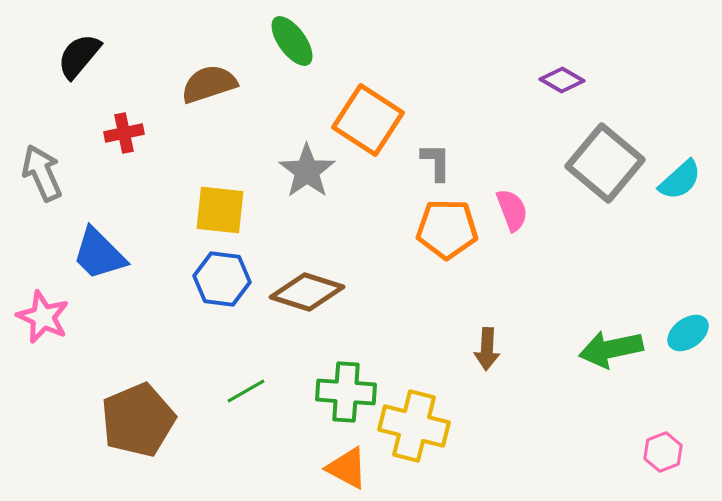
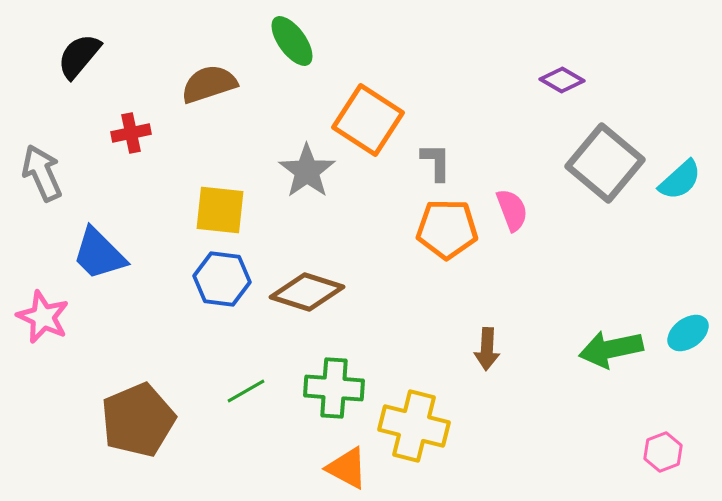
red cross: moved 7 px right
green cross: moved 12 px left, 4 px up
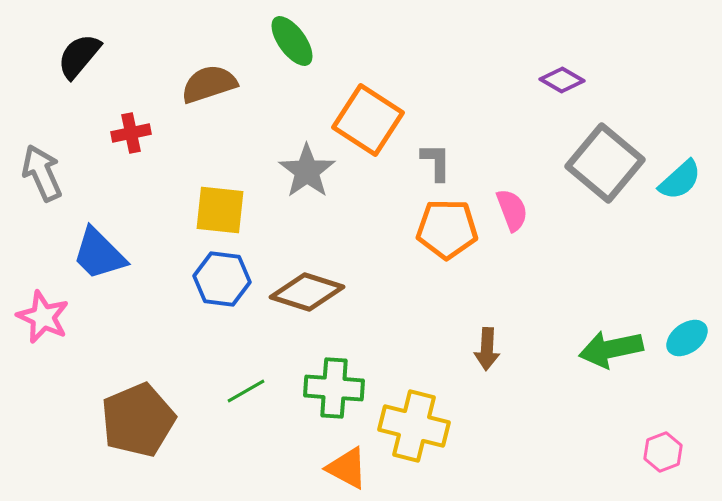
cyan ellipse: moved 1 px left, 5 px down
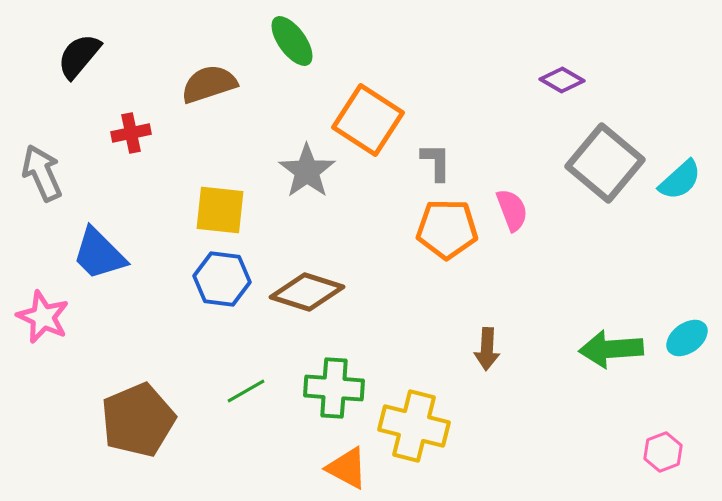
green arrow: rotated 8 degrees clockwise
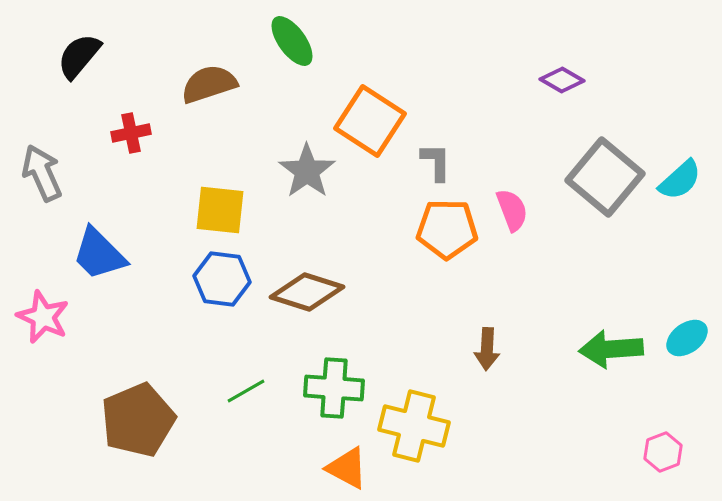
orange square: moved 2 px right, 1 px down
gray square: moved 14 px down
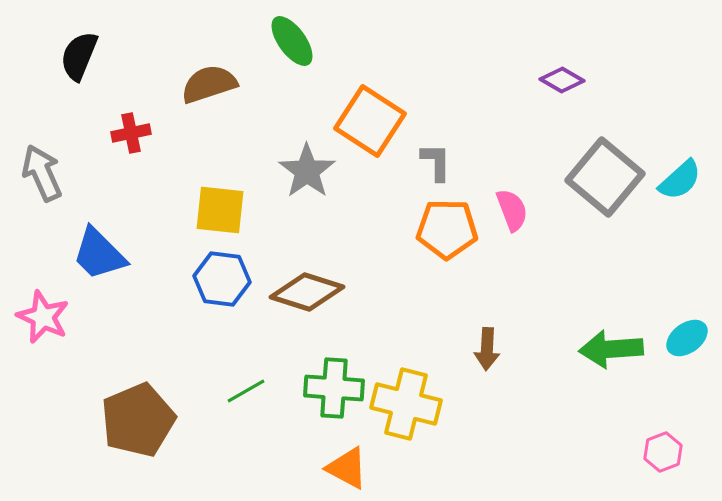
black semicircle: rotated 18 degrees counterclockwise
yellow cross: moved 8 px left, 22 px up
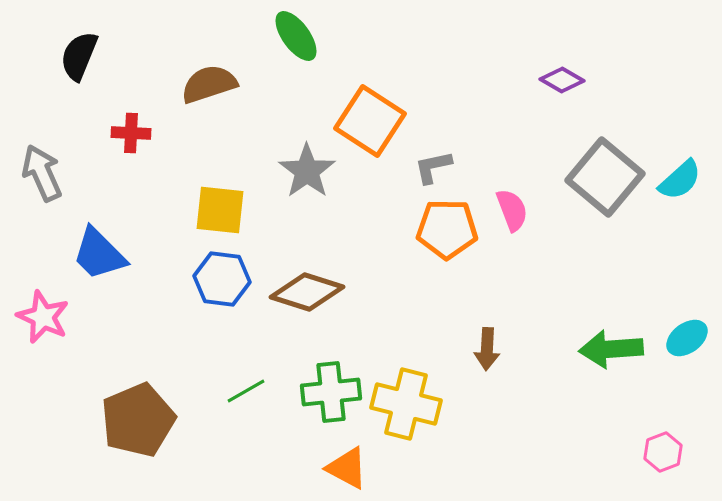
green ellipse: moved 4 px right, 5 px up
red cross: rotated 15 degrees clockwise
gray L-shape: moved 3 px left, 5 px down; rotated 102 degrees counterclockwise
green cross: moved 3 px left, 4 px down; rotated 10 degrees counterclockwise
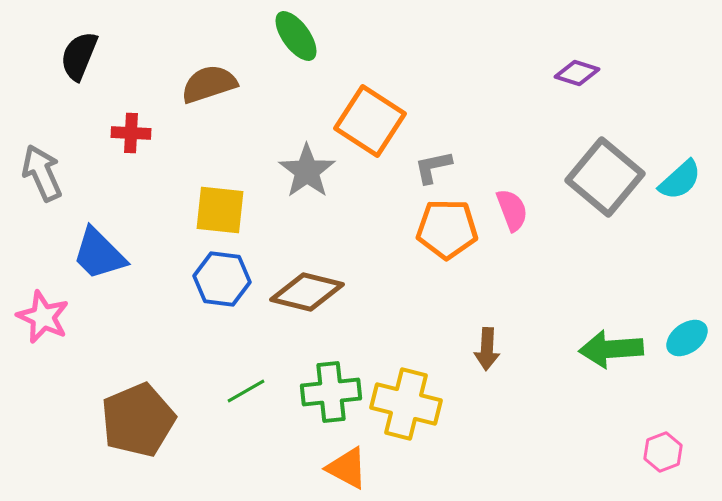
purple diamond: moved 15 px right, 7 px up; rotated 12 degrees counterclockwise
brown diamond: rotated 4 degrees counterclockwise
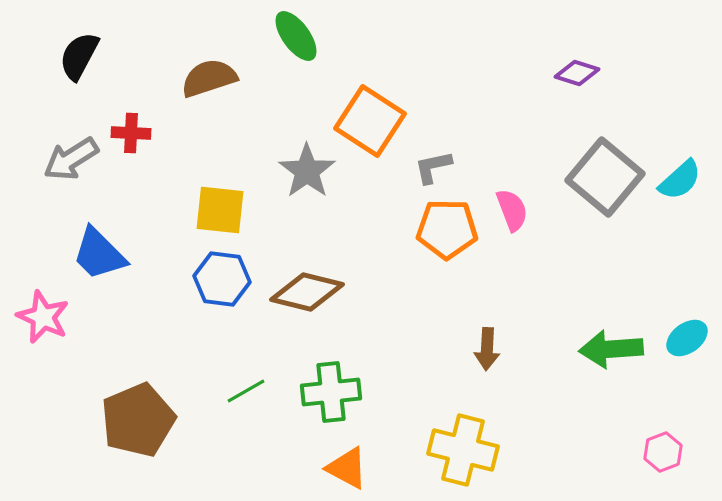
black semicircle: rotated 6 degrees clockwise
brown semicircle: moved 6 px up
gray arrow: moved 29 px right, 14 px up; rotated 98 degrees counterclockwise
yellow cross: moved 57 px right, 46 px down
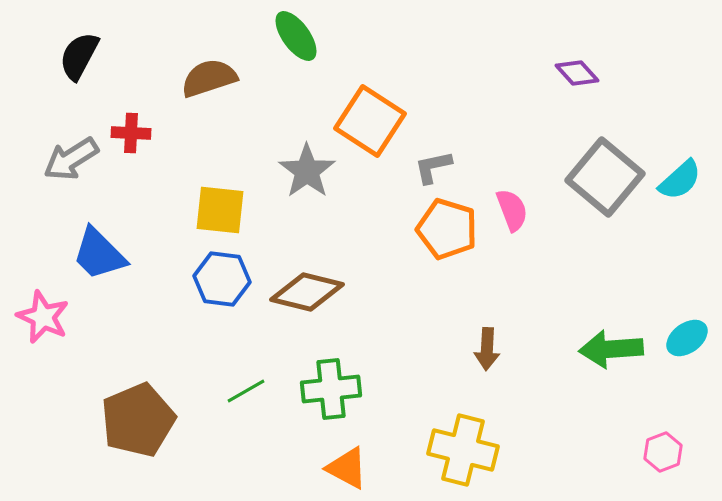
purple diamond: rotated 30 degrees clockwise
orange pentagon: rotated 16 degrees clockwise
green cross: moved 3 px up
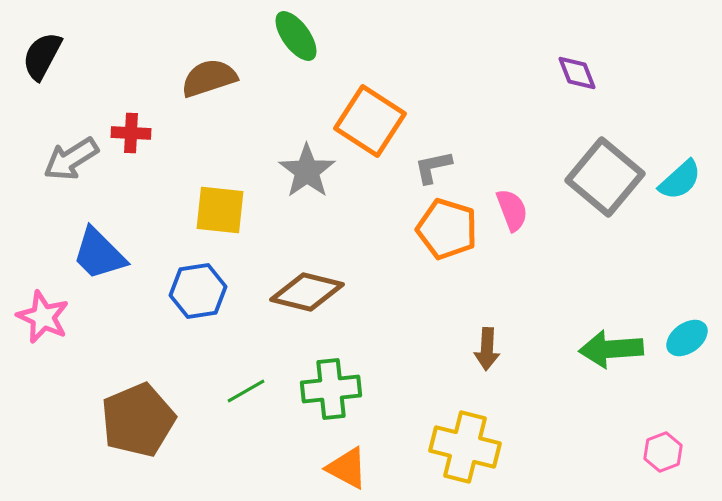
black semicircle: moved 37 px left
purple diamond: rotated 21 degrees clockwise
blue hexagon: moved 24 px left, 12 px down; rotated 16 degrees counterclockwise
yellow cross: moved 2 px right, 3 px up
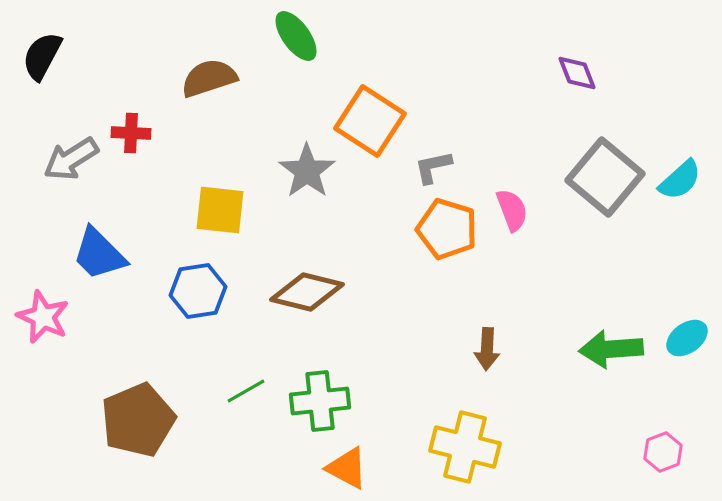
green cross: moved 11 px left, 12 px down
